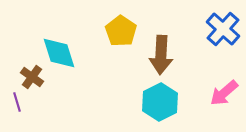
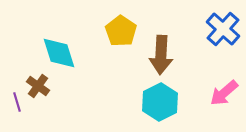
brown cross: moved 6 px right, 9 px down
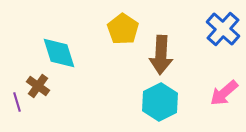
yellow pentagon: moved 2 px right, 2 px up
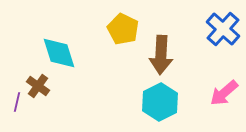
yellow pentagon: rotated 8 degrees counterclockwise
purple line: rotated 30 degrees clockwise
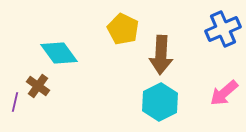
blue cross: rotated 24 degrees clockwise
cyan diamond: rotated 18 degrees counterclockwise
purple line: moved 2 px left
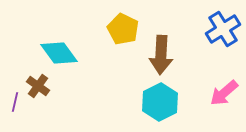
blue cross: rotated 8 degrees counterclockwise
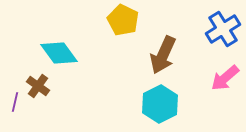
yellow pentagon: moved 9 px up
brown arrow: moved 2 px right; rotated 21 degrees clockwise
pink arrow: moved 1 px right, 15 px up
cyan hexagon: moved 2 px down
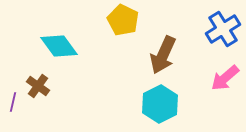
cyan diamond: moved 7 px up
purple line: moved 2 px left
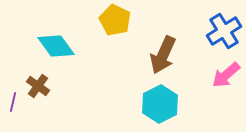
yellow pentagon: moved 8 px left
blue cross: moved 1 px right, 2 px down
cyan diamond: moved 3 px left
pink arrow: moved 1 px right, 3 px up
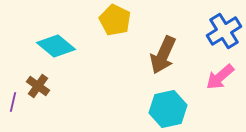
cyan diamond: rotated 15 degrees counterclockwise
pink arrow: moved 6 px left, 2 px down
cyan hexagon: moved 8 px right, 5 px down; rotated 15 degrees clockwise
